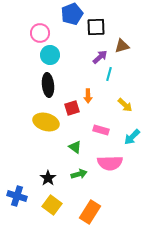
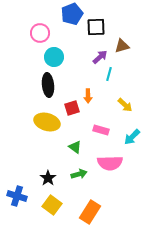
cyan circle: moved 4 px right, 2 px down
yellow ellipse: moved 1 px right
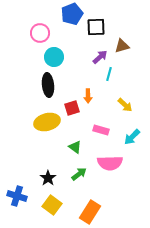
yellow ellipse: rotated 30 degrees counterclockwise
green arrow: rotated 21 degrees counterclockwise
